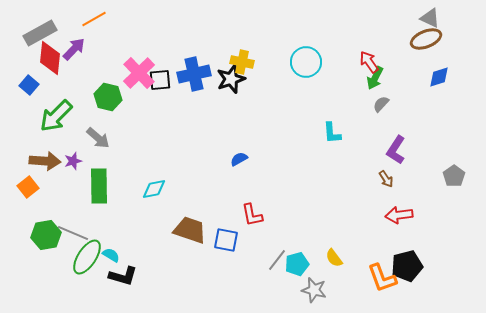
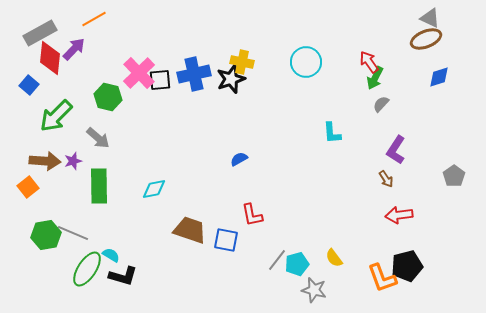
green ellipse at (87, 257): moved 12 px down
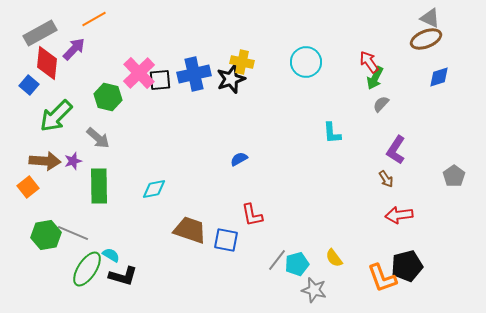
red diamond at (50, 58): moved 3 px left, 5 px down
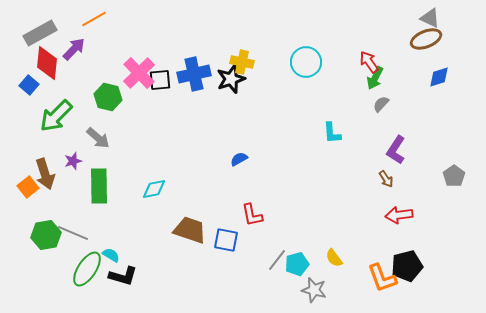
brown arrow at (45, 161): moved 13 px down; rotated 68 degrees clockwise
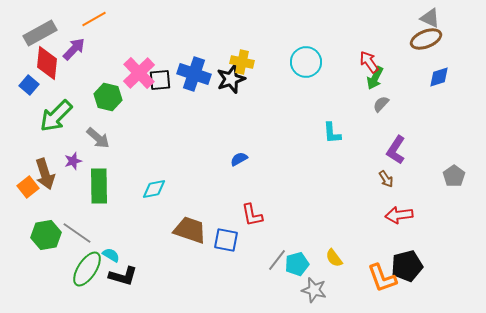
blue cross at (194, 74): rotated 32 degrees clockwise
gray line at (73, 233): moved 4 px right; rotated 12 degrees clockwise
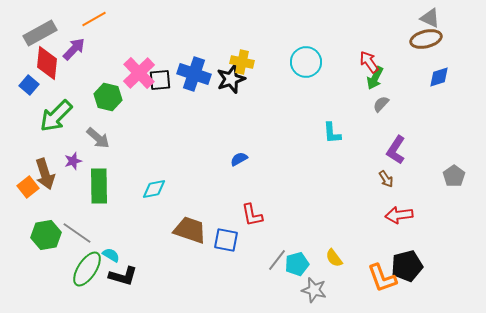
brown ellipse at (426, 39): rotated 8 degrees clockwise
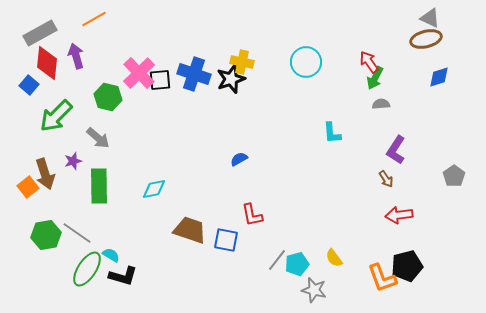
purple arrow at (74, 49): moved 2 px right, 7 px down; rotated 60 degrees counterclockwise
gray semicircle at (381, 104): rotated 42 degrees clockwise
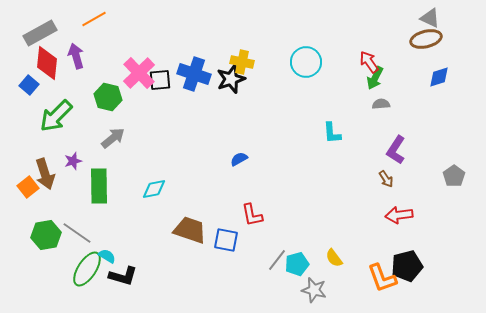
gray arrow at (98, 138): moved 15 px right; rotated 80 degrees counterclockwise
cyan semicircle at (111, 255): moved 4 px left, 1 px down
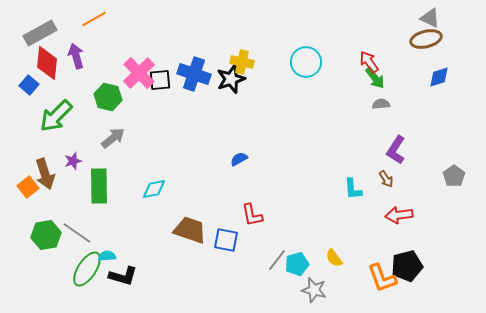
green arrow at (375, 78): rotated 65 degrees counterclockwise
cyan L-shape at (332, 133): moved 21 px right, 56 px down
cyan semicircle at (107, 256): rotated 36 degrees counterclockwise
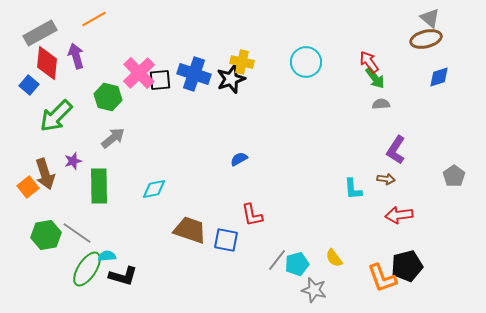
gray triangle at (430, 18): rotated 15 degrees clockwise
brown arrow at (386, 179): rotated 48 degrees counterclockwise
